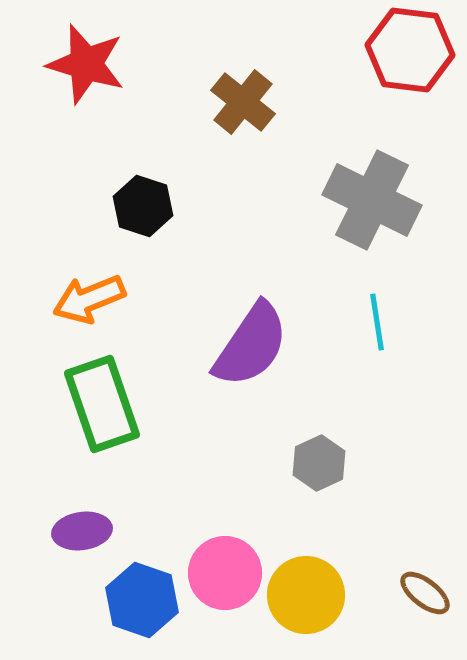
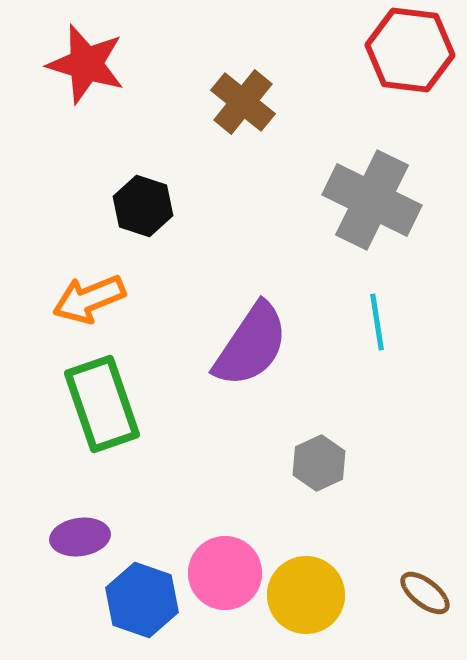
purple ellipse: moved 2 px left, 6 px down
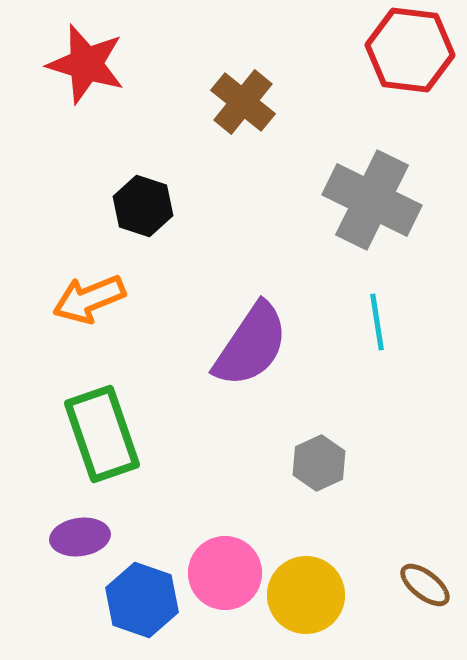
green rectangle: moved 30 px down
brown ellipse: moved 8 px up
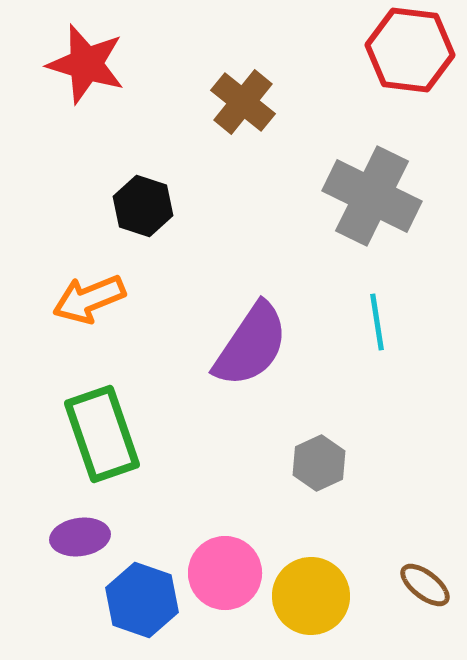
gray cross: moved 4 px up
yellow circle: moved 5 px right, 1 px down
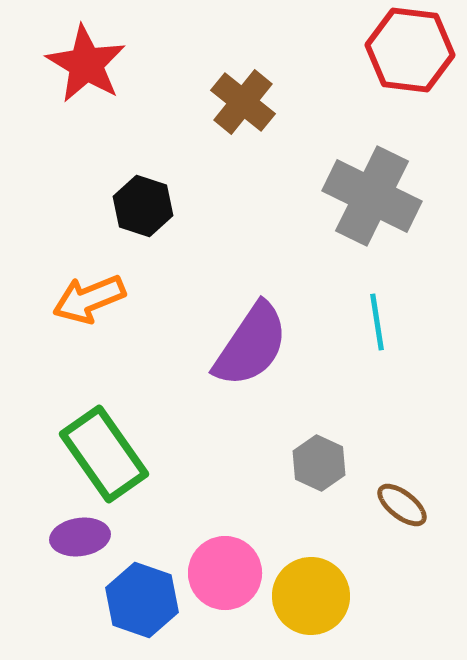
red star: rotated 14 degrees clockwise
green rectangle: moved 2 px right, 20 px down; rotated 16 degrees counterclockwise
gray hexagon: rotated 10 degrees counterclockwise
brown ellipse: moved 23 px left, 80 px up
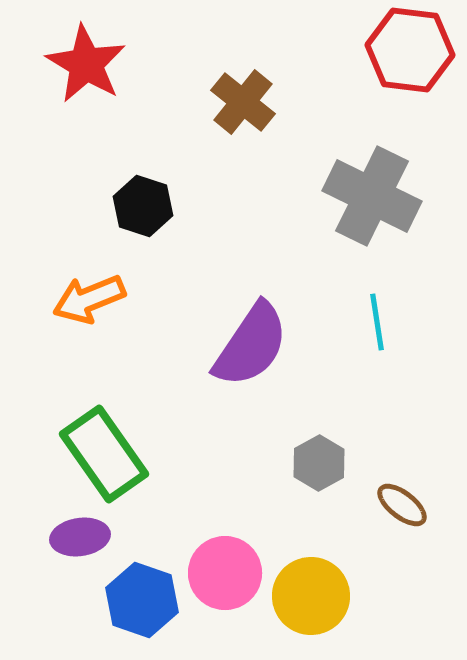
gray hexagon: rotated 6 degrees clockwise
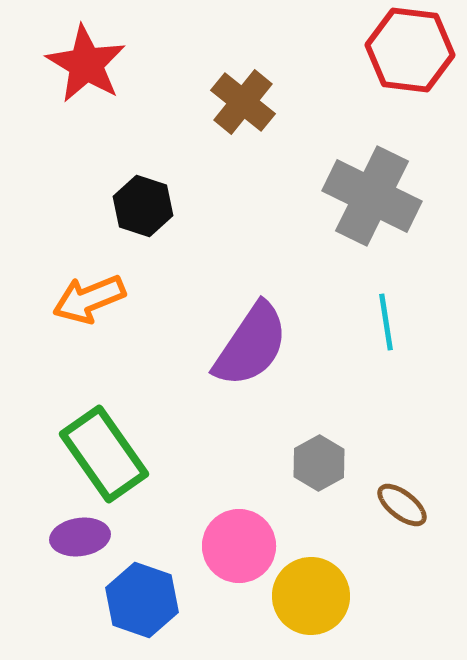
cyan line: moved 9 px right
pink circle: moved 14 px right, 27 px up
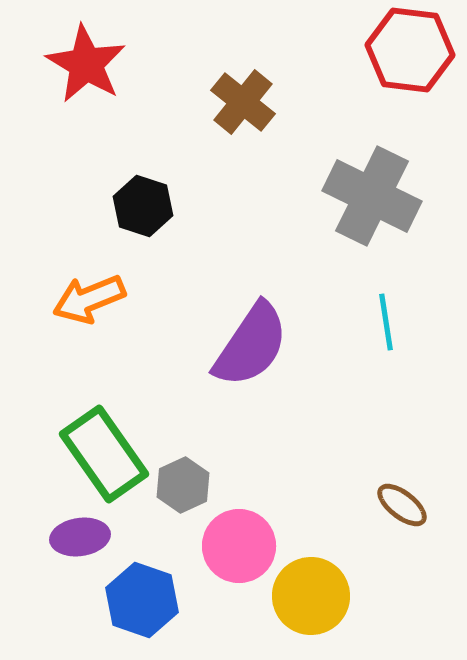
gray hexagon: moved 136 px left, 22 px down; rotated 4 degrees clockwise
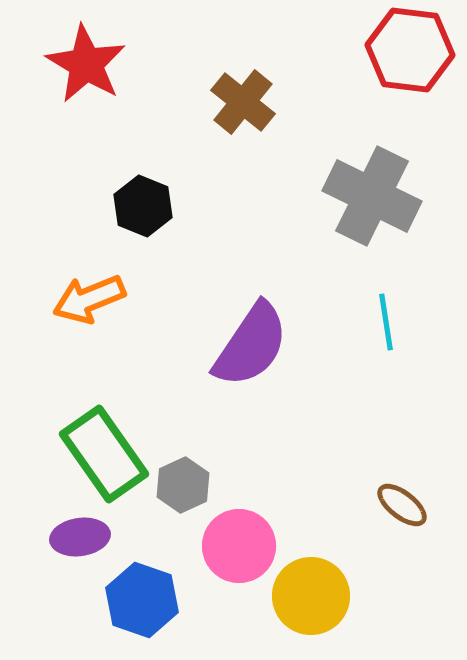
black hexagon: rotated 4 degrees clockwise
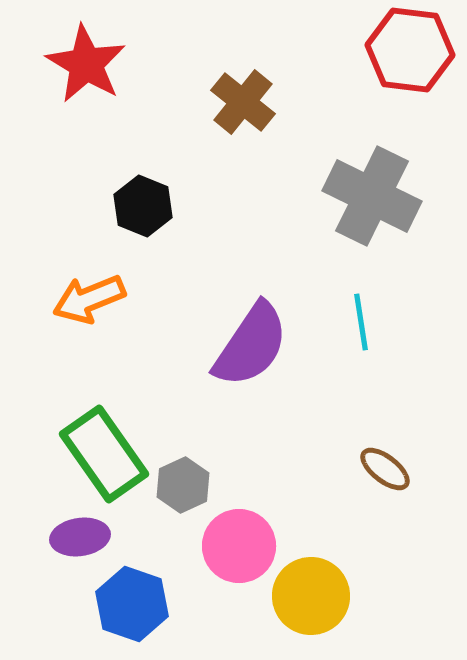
cyan line: moved 25 px left
brown ellipse: moved 17 px left, 36 px up
blue hexagon: moved 10 px left, 4 px down
